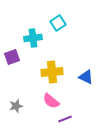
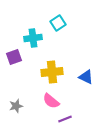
purple square: moved 2 px right
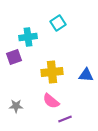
cyan cross: moved 5 px left, 1 px up
blue triangle: moved 2 px up; rotated 21 degrees counterclockwise
gray star: rotated 16 degrees clockwise
